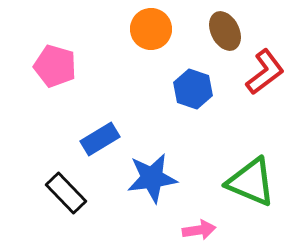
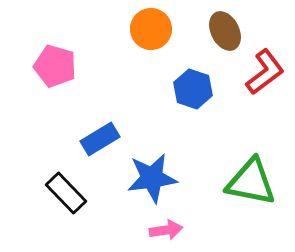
green triangle: rotated 12 degrees counterclockwise
pink arrow: moved 33 px left
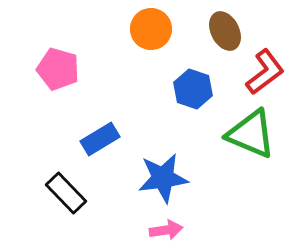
pink pentagon: moved 3 px right, 3 px down
blue star: moved 11 px right
green triangle: moved 48 px up; rotated 12 degrees clockwise
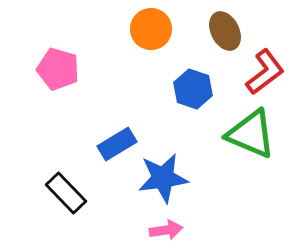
blue rectangle: moved 17 px right, 5 px down
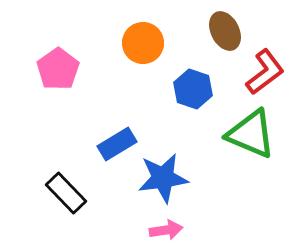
orange circle: moved 8 px left, 14 px down
pink pentagon: rotated 21 degrees clockwise
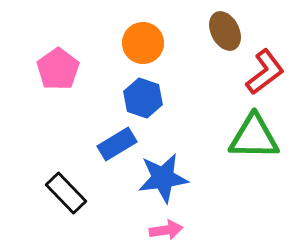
blue hexagon: moved 50 px left, 9 px down
green triangle: moved 3 px right, 3 px down; rotated 22 degrees counterclockwise
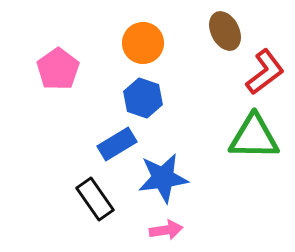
black rectangle: moved 29 px right, 6 px down; rotated 9 degrees clockwise
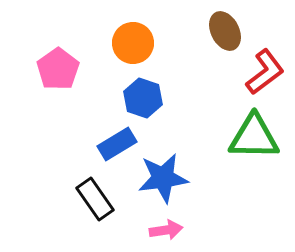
orange circle: moved 10 px left
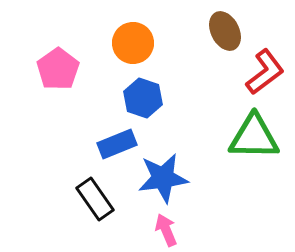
blue rectangle: rotated 9 degrees clockwise
pink arrow: rotated 104 degrees counterclockwise
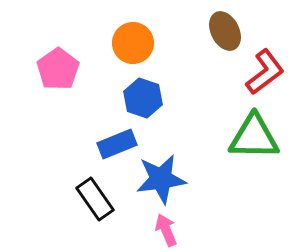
blue star: moved 2 px left, 1 px down
